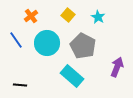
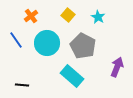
black line: moved 2 px right
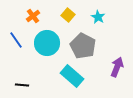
orange cross: moved 2 px right
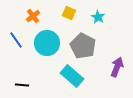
yellow square: moved 1 px right, 2 px up; rotated 16 degrees counterclockwise
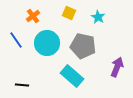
gray pentagon: rotated 15 degrees counterclockwise
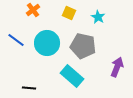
orange cross: moved 6 px up
blue line: rotated 18 degrees counterclockwise
black line: moved 7 px right, 3 px down
